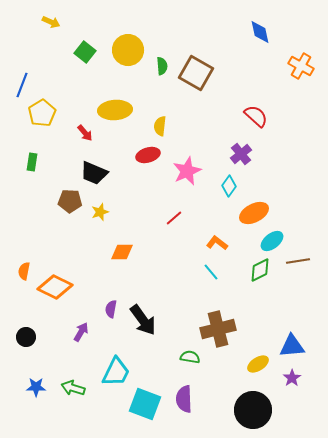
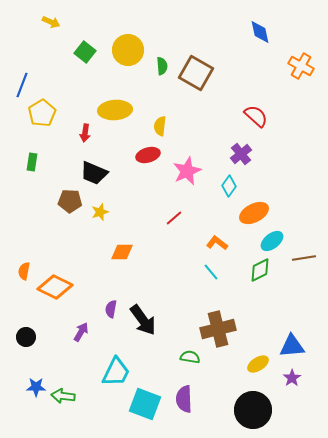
red arrow at (85, 133): rotated 48 degrees clockwise
brown line at (298, 261): moved 6 px right, 3 px up
green arrow at (73, 388): moved 10 px left, 8 px down; rotated 10 degrees counterclockwise
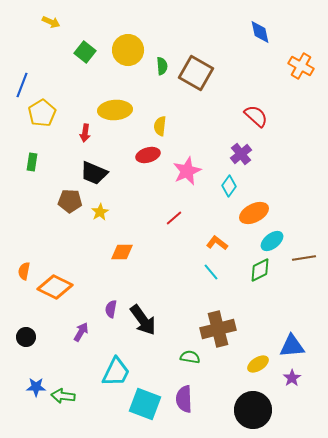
yellow star at (100, 212): rotated 12 degrees counterclockwise
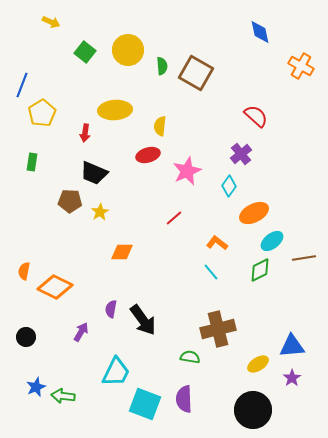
blue star at (36, 387): rotated 24 degrees counterclockwise
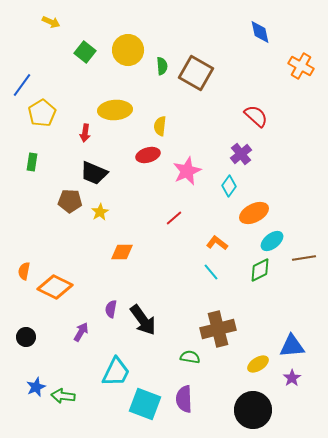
blue line at (22, 85): rotated 15 degrees clockwise
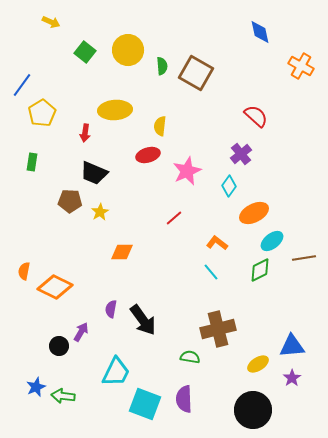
black circle at (26, 337): moved 33 px right, 9 px down
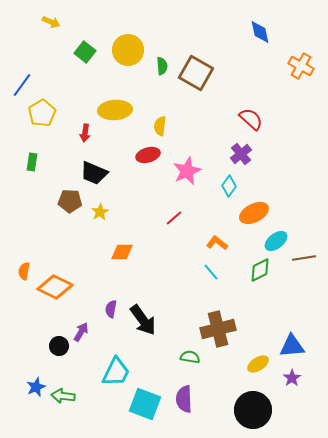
red semicircle at (256, 116): moved 5 px left, 3 px down
cyan ellipse at (272, 241): moved 4 px right
